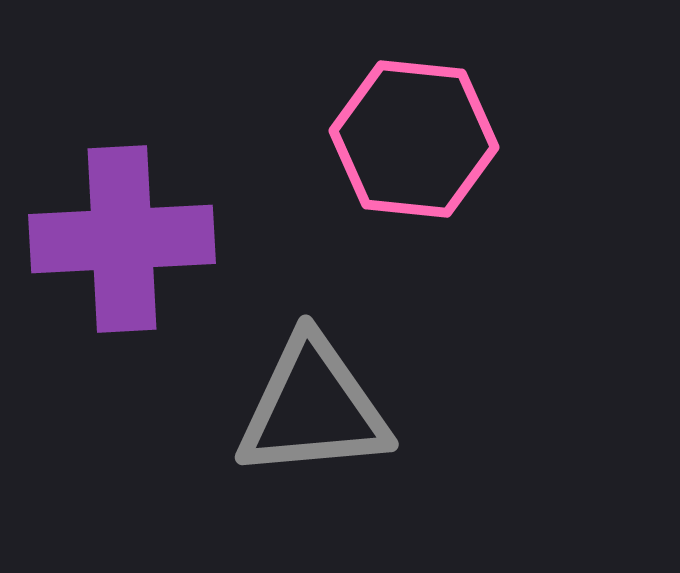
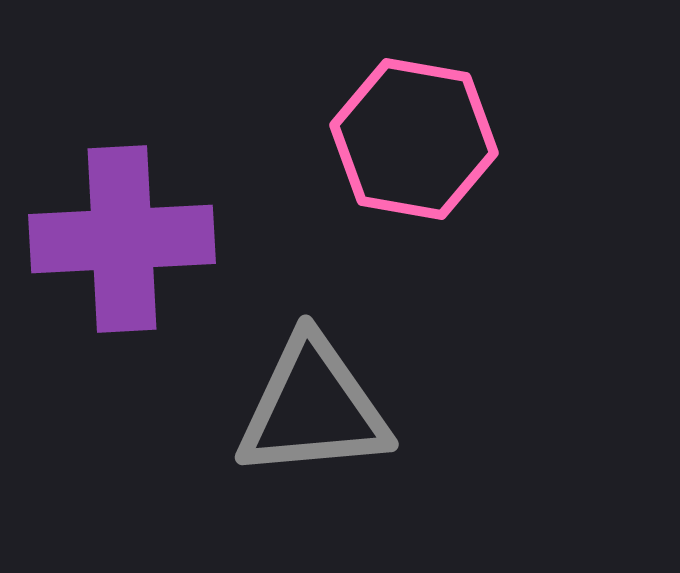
pink hexagon: rotated 4 degrees clockwise
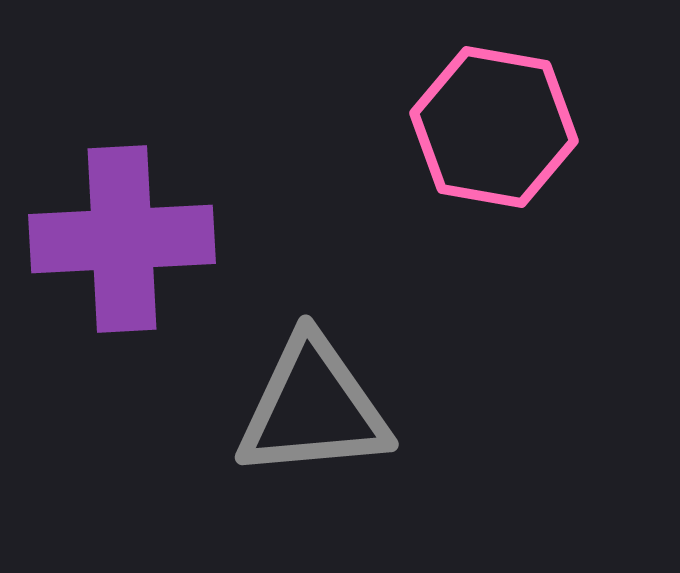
pink hexagon: moved 80 px right, 12 px up
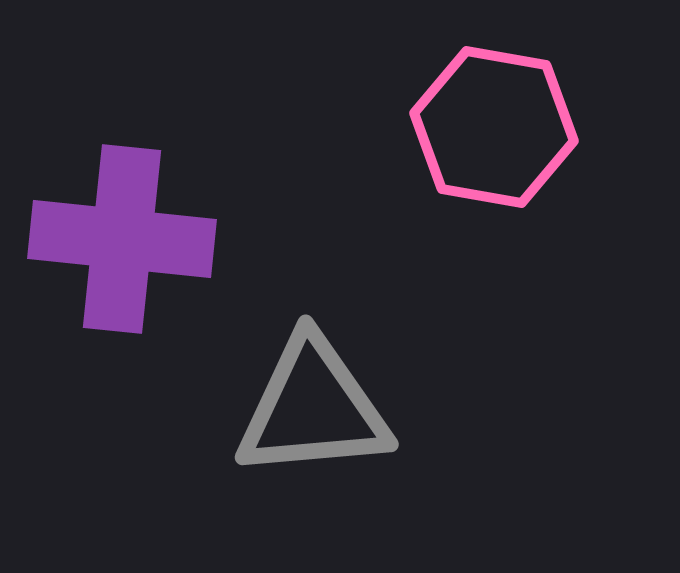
purple cross: rotated 9 degrees clockwise
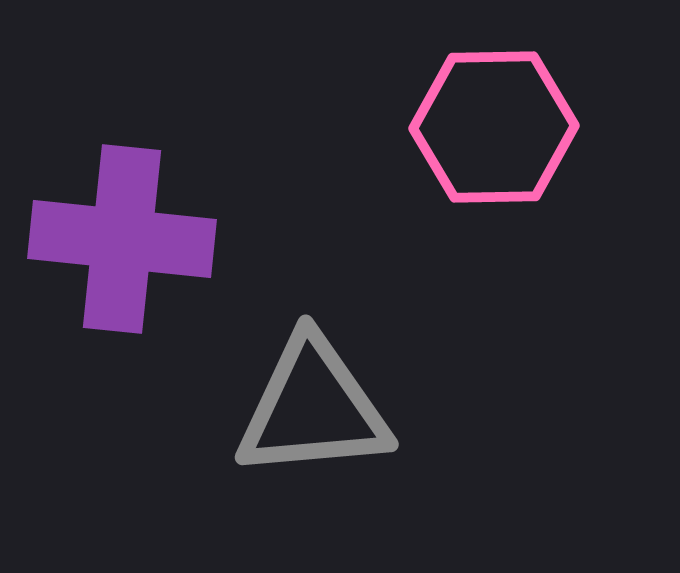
pink hexagon: rotated 11 degrees counterclockwise
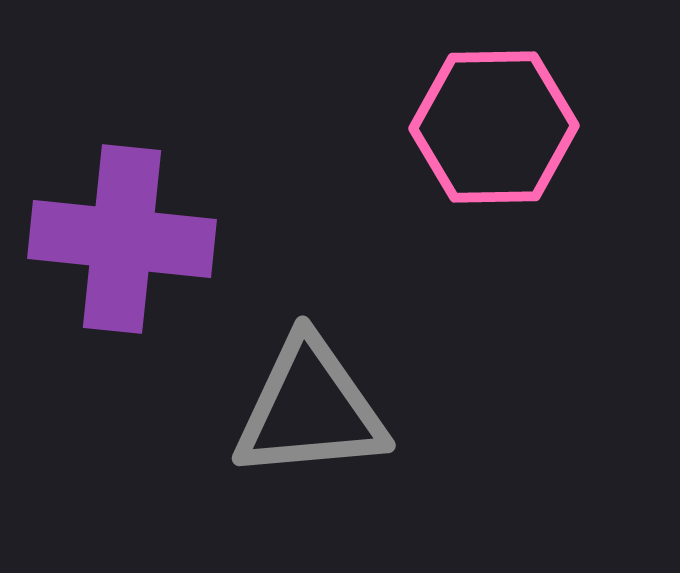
gray triangle: moved 3 px left, 1 px down
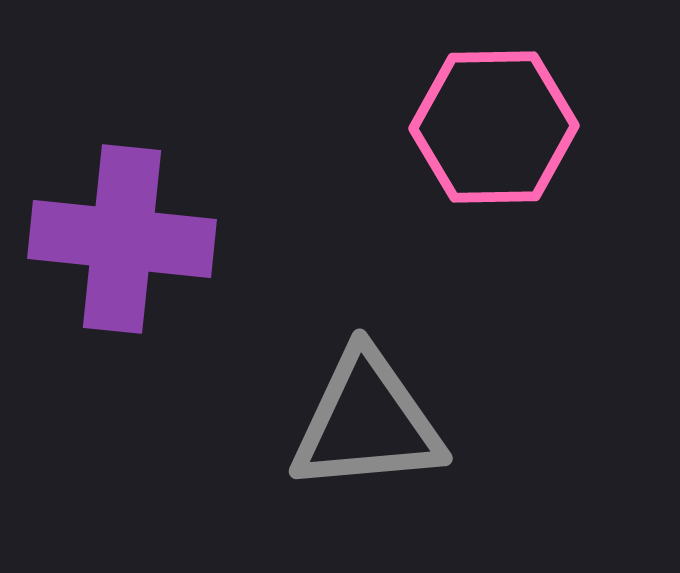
gray triangle: moved 57 px right, 13 px down
